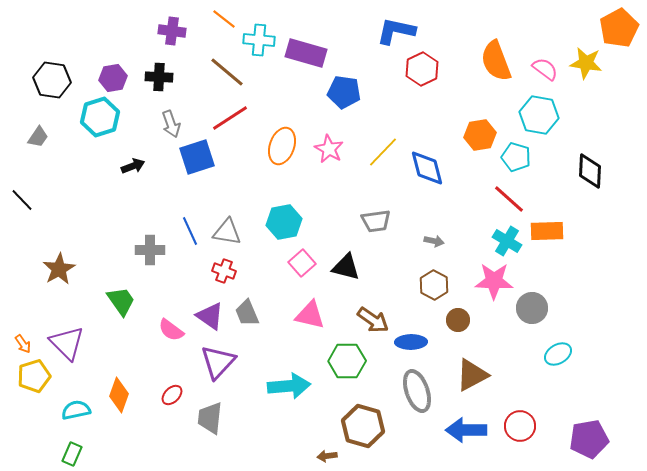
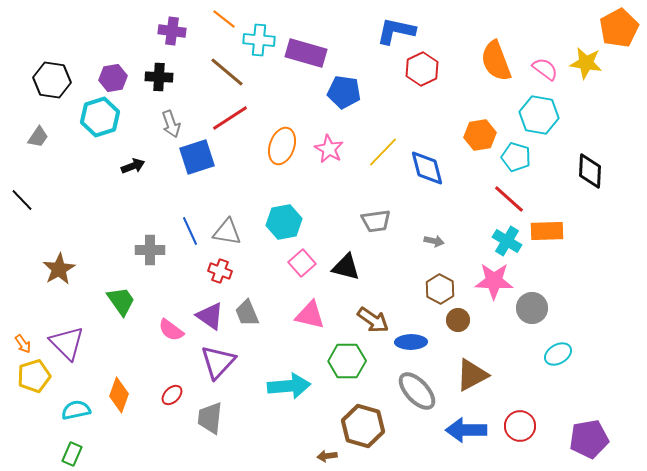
red cross at (224, 271): moved 4 px left
brown hexagon at (434, 285): moved 6 px right, 4 px down
gray ellipse at (417, 391): rotated 24 degrees counterclockwise
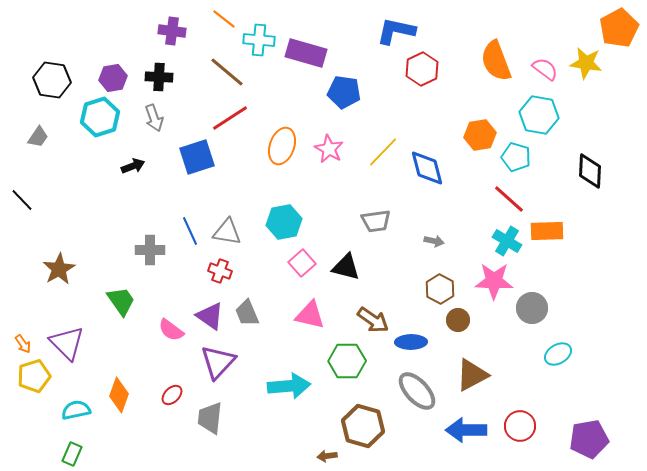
gray arrow at (171, 124): moved 17 px left, 6 px up
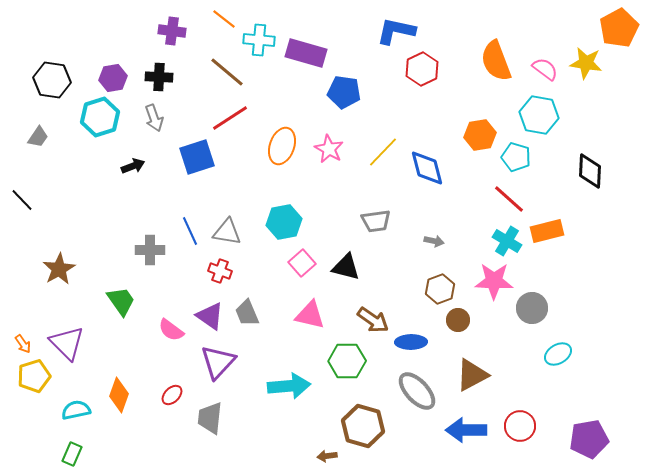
orange rectangle at (547, 231): rotated 12 degrees counterclockwise
brown hexagon at (440, 289): rotated 12 degrees clockwise
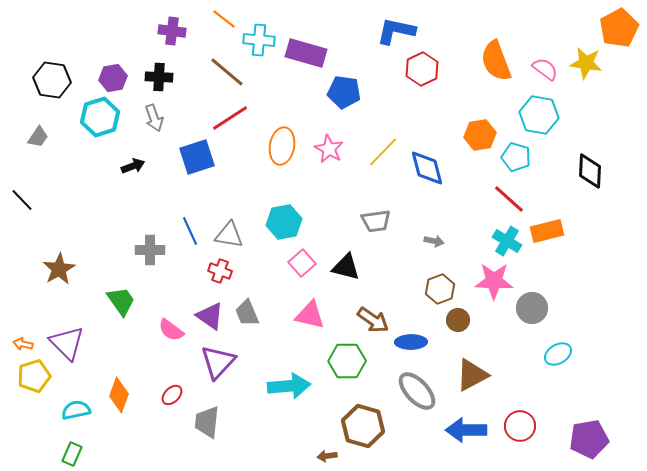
orange ellipse at (282, 146): rotated 9 degrees counterclockwise
gray triangle at (227, 232): moved 2 px right, 3 px down
orange arrow at (23, 344): rotated 138 degrees clockwise
gray trapezoid at (210, 418): moved 3 px left, 4 px down
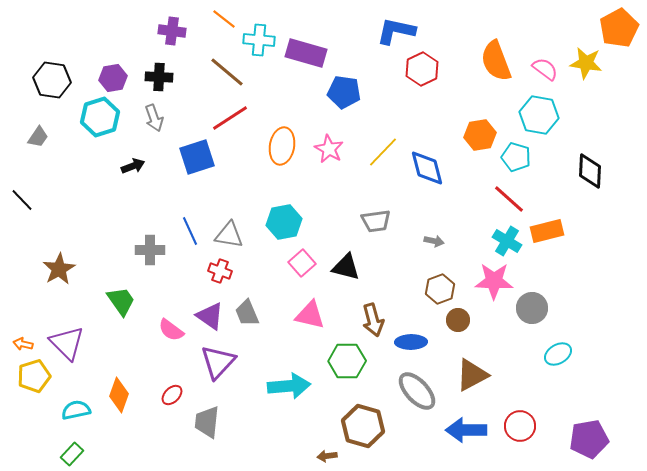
brown arrow at (373, 320): rotated 40 degrees clockwise
green rectangle at (72, 454): rotated 20 degrees clockwise
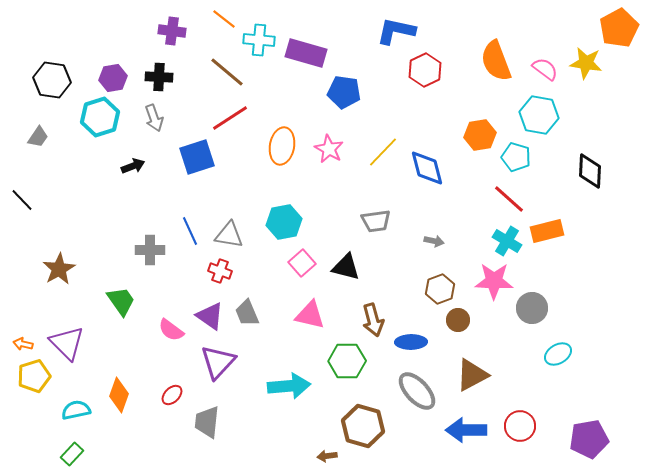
red hexagon at (422, 69): moved 3 px right, 1 px down
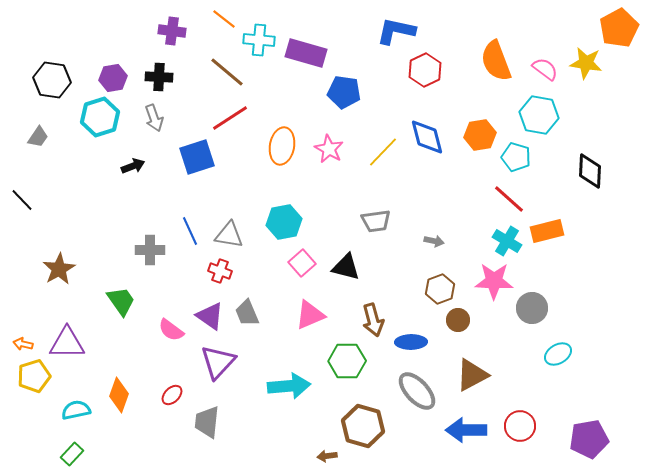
blue diamond at (427, 168): moved 31 px up
pink triangle at (310, 315): rotated 36 degrees counterclockwise
purple triangle at (67, 343): rotated 45 degrees counterclockwise
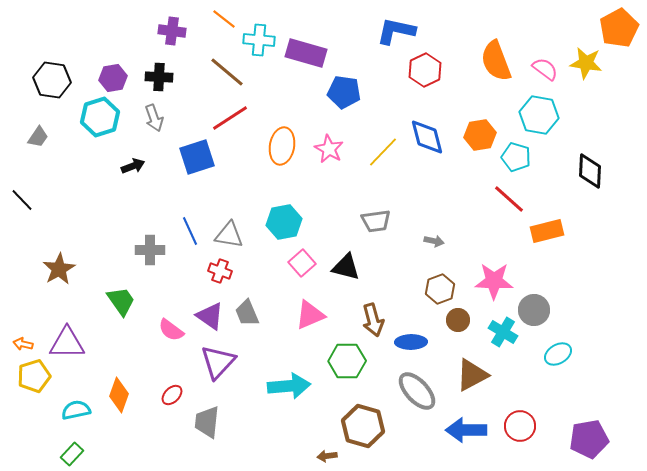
cyan cross at (507, 241): moved 4 px left, 91 px down
gray circle at (532, 308): moved 2 px right, 2 px down
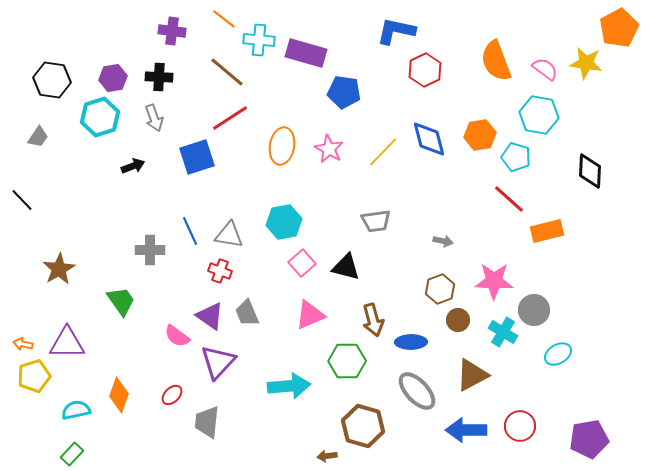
blue diamond at (427, 137): moved 2 px right, 2 px down
gray arrow at (434, 241): moved 9 px right
pink semicircle at (171, 330): moved 6 px right, 6 px down
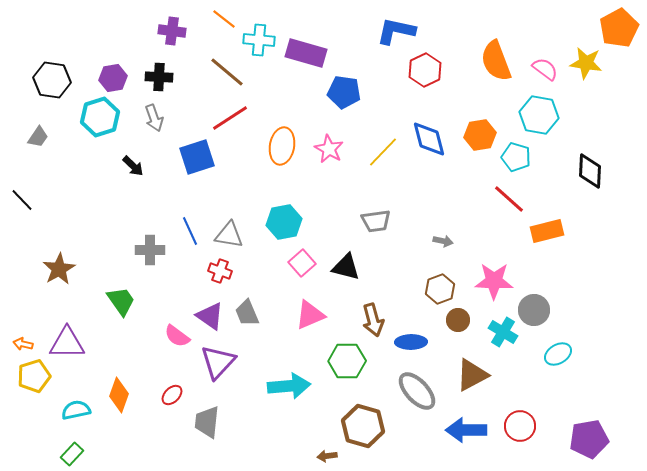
black arrow at (133, 166): rotated 65 degrees clockwise
